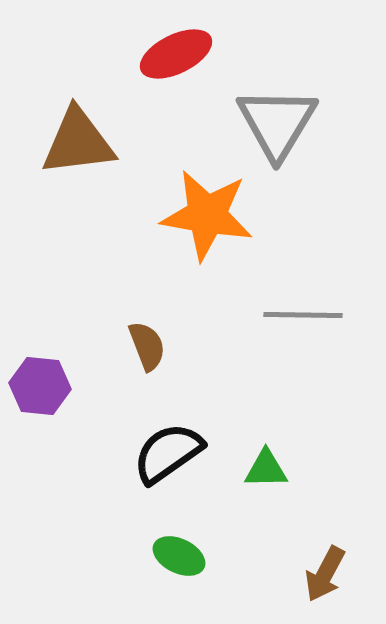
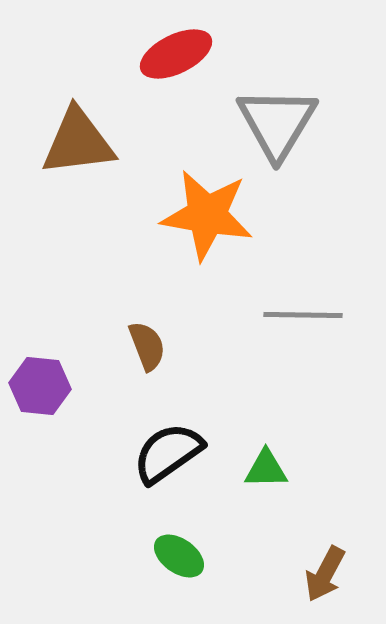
green ellipse: rotated 9 degrees clockwise
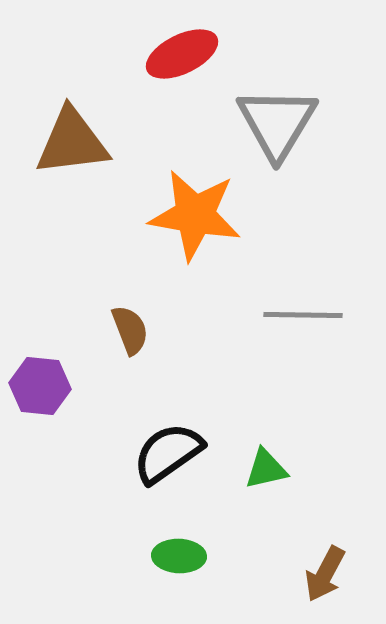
red ellipse: moved 6 px right
brown triangle: moved 6 px left
orange star: moved 12 px left
brown semicircle: moved 17 px left, 16 px up
green triangle: rotated 12 degrees counterclockwise
green ellipse: rotated 33 degrees counterclockwise
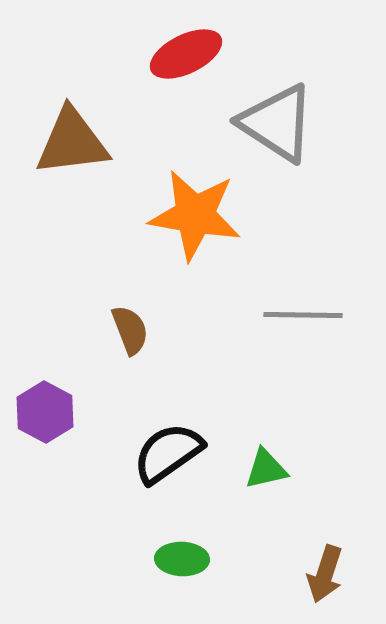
red ellipse: moved 4 px right
gray triangle: rotated 28 degrees counterclockwise
purple hexagon: moved 5 px right, 26 px down; rotated 22 degrees clockwise
green ellipse: moved 3 px right, 3 px down
brown arrow: rotated 10 degrees counterclockwise
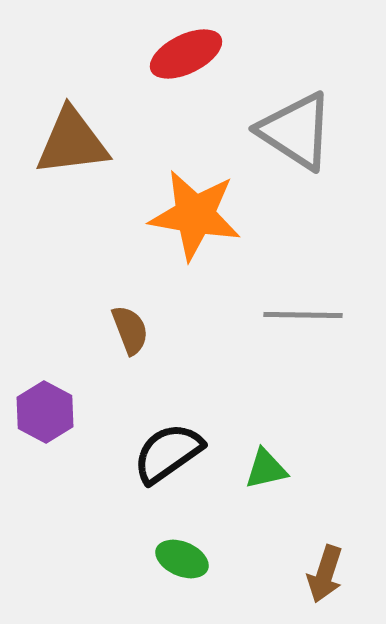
gray triangle: moved 19 px right, 8 px down
green ellipse: rotated 21 degrees clockwise
